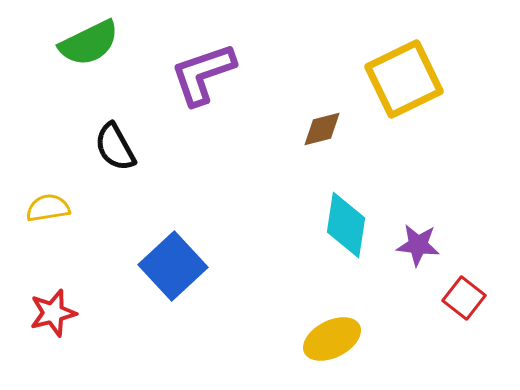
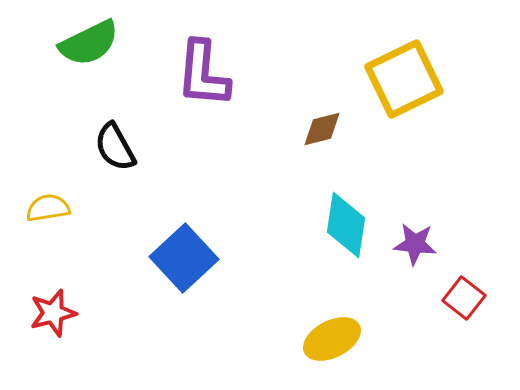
purple L-shape: rotated 66 degrees counterclockwise
purple star: moved 3 px left, 1 px up
blue square: moved 11 px right, 8 px up
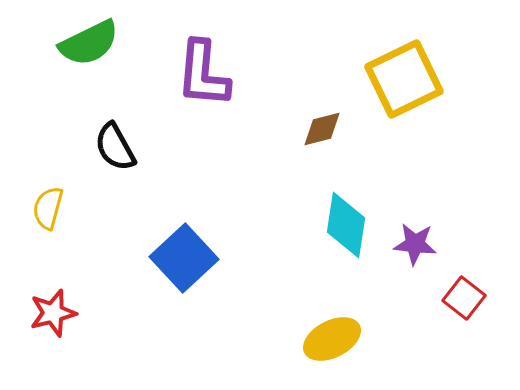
yellow semicircle: rotated 66 degrees counterclockwise
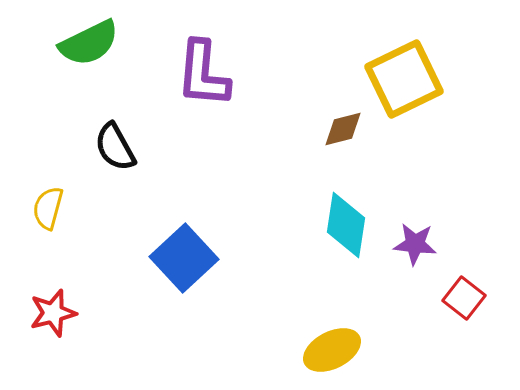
brown diamond: moved 21 px right
yellow ellipse: moved 11 px down
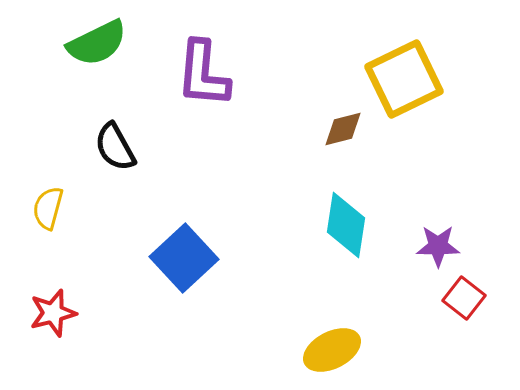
green semicircle: moved 8 px right
purple star: moved 23 px right, 2 px down; rotated 6 degrees counterclockwise
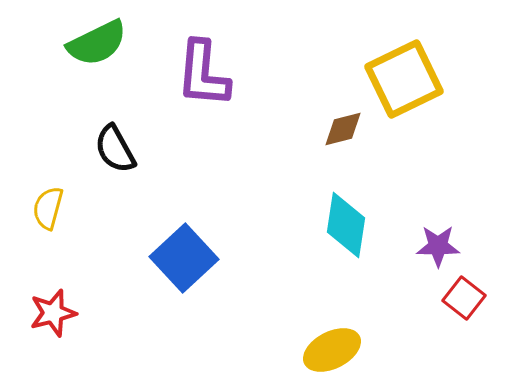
black semicircle: moved 2 px down
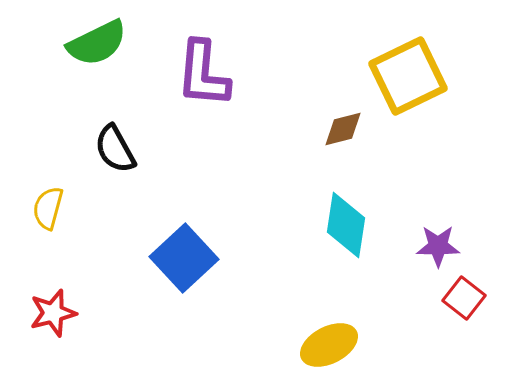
yellow square: moved 4 px right, 3 px up
yellow ellipse: moved 3 px left, 5 px up
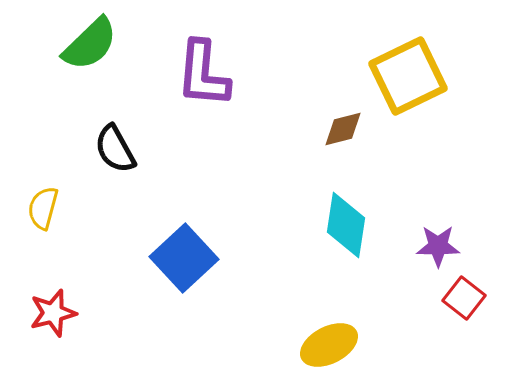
green semicircle: moved 7 px left, 1 px down; rotated 18 degrees counterclockwise
yellow semicircle: moved 5 px left
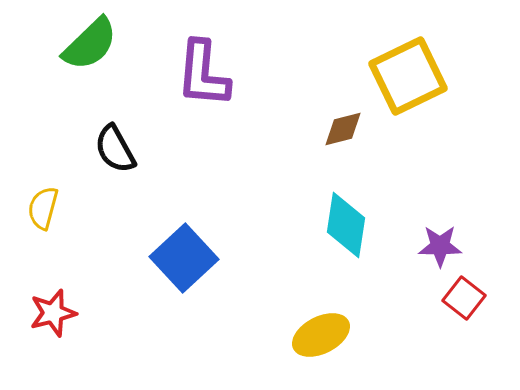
purple star: moved 2 px right
yellow ellipse: moved 8 px left, 10 px up
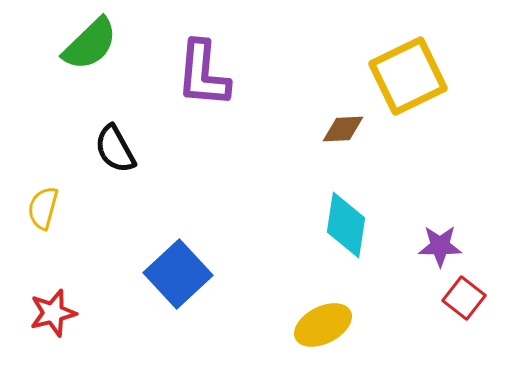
brown diamond: rotated 12 degrees clockwise
blue square: moved 6 px left, 16 px down
yellow ellipse: moved 2 px right, 10 px up
